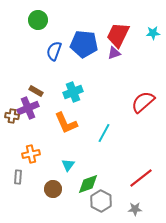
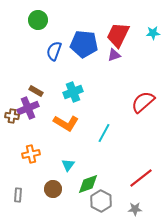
purple triangle: moved 2 px down
orange L-shape: rotated 35 degrees counterclockwise
gray rectangle: moved 18 px down
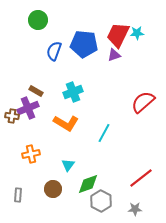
cyan star: moved 16 px left
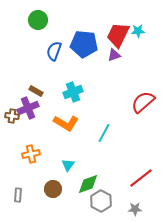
cyan star: moved 1 px right, 2 px up
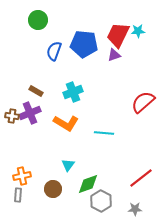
purple cross: moved 2 px right, 5 px down
cyan line: rotated 66 degrees clockwise
orange cross: moved 9 px left, 22 px down
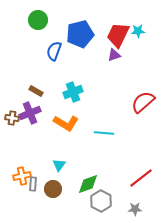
blue pentagon: moved 4 px left, 10 px up; rotated 20 degrees counterclockwise
brown cross: moved 2 px down
cyan triangle: moved 9 px left
gray rectangle: moved 15 px right, 11 px up
